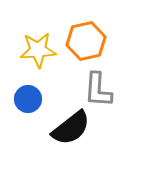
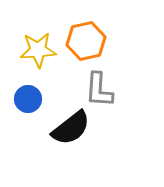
gray L-shape: moved 1 px right
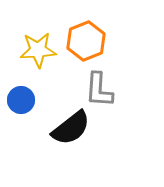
orange hexagon: rotated 9 degrees counterclockwise
blue circle: moved 7 px left, 1 px down
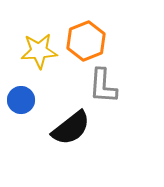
yellow star: moved 1 px right, 1 px down
gray L-shape: moved 4 px right, 4 px up
